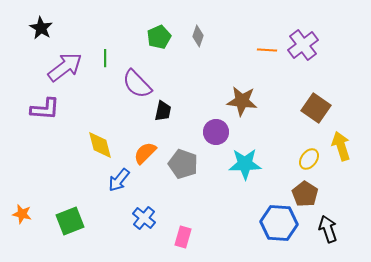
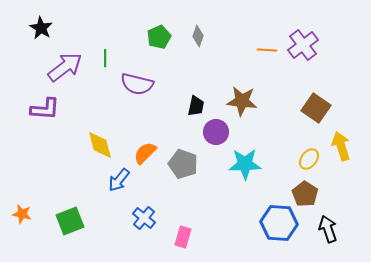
purple semicircle: rotated 32 degrees counterclockwise
black trapezoid: moved 33 px right, 5 px up
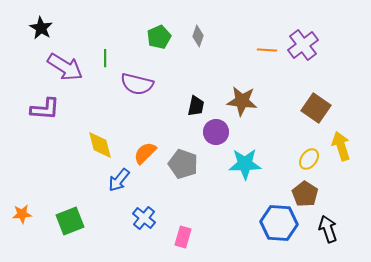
purple arrow: rotated 69 degrees clockwise
orange star: rotated 18 degrees counterclockwise
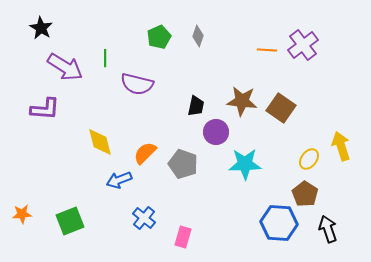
brown square: moved 35 px left
yellow diamond: moved 3 px up
blue arrow: rotated 30 degrees clockwise
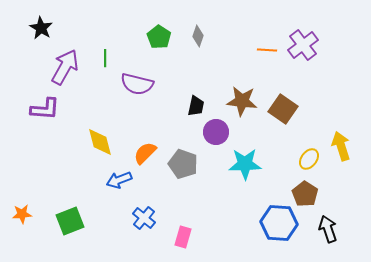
green pentagon: rotated 15 degrees counterclockwise
purple arrow: rotated 93 degrees counterclockwise
brown square: moved 2 px right, 1 px down
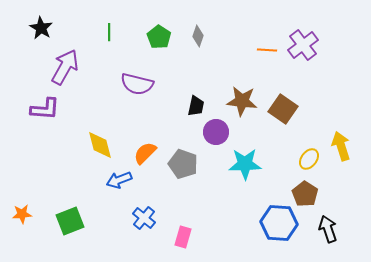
green line: moved 4 px right, 26 px up
yellow diamond: moved 3 px down
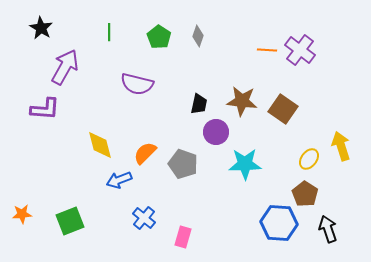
purple cross: moved 3 px left, 5 px down; rotated 16 degrees counterclockwise
black trapezoid: moved 3 px right, 2 px up
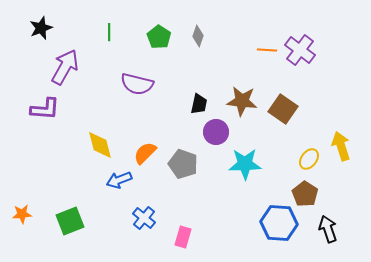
black star: rotated 20 degrees clockwise
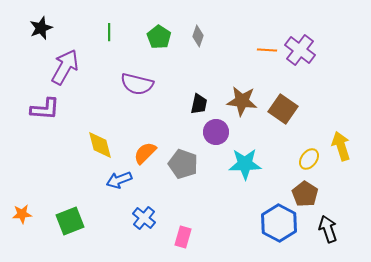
blue hexagon: rotated 24 degrees clockwise
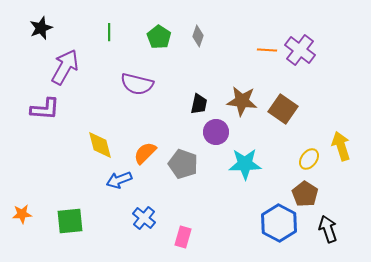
green square: rotated 16 degrees clockwise
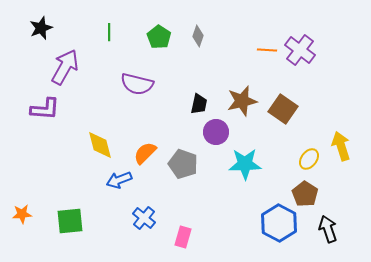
brown star: rotated 20 degrees counterclockwise
